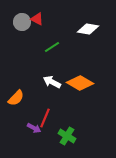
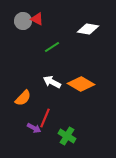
gray circle: moved 1 px right, 1 px up
orange diamond: moved 1 px right, 1 px down
orange semicircle: moved 7 px right
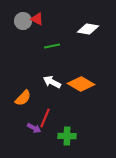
green line: moved 1 px up; rotated 21 degrees clockwise
green cross: rotated 30 degrees counterclockwise
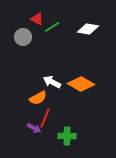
gray circle: moved 16 px down
green line: moved 19 px up; rotated 21 degrees counterclockwise
orange semicircle: moved 15 px right; rotated 18 degrees clockwise
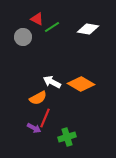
green cross: moved 1 px down; rotated 18 degrees counterclockwise
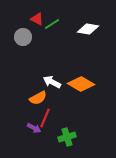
green line: moved 3 px up
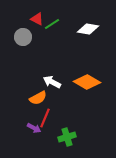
orange diamond: moved 6 px right, 2 px up
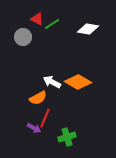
orange diamond: moved 9 px left
